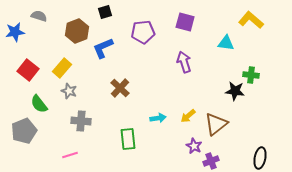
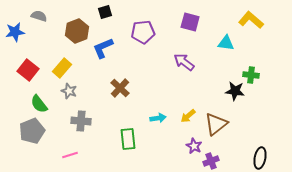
purple square: moved 5 px right
purple arrow: rotated 35 degrees counterclockwise
gray pentagon: moved 8 px right
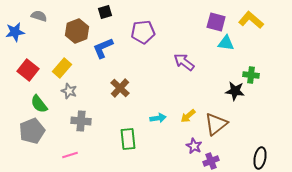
purple square: moved 26 px right
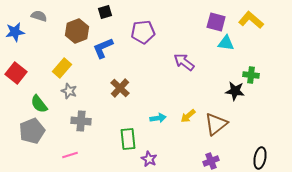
red square: moved 12 px left, 3 px down
purple star: moved 45 px left, 13 px down
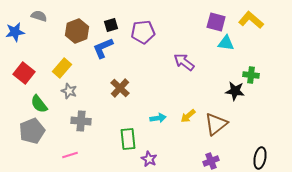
black square: moved 6 px right, 13 px down
red square: moved 8 px right
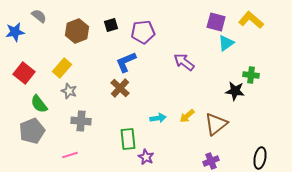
gray semicircle: rotated 21 degrees clockwise
cyan triangle: rotated 42 degrees counterclockwise
blue L-shape: moved 23 px right, 14 px down
yellow arrow: moved 1 px left
purple star: moved 3 px left, 2 px up
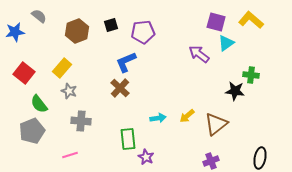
purple arrow: moved 15 px right, 8 px up
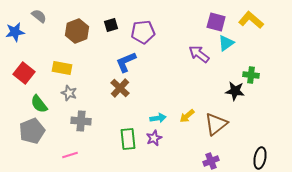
yellow rectangle: rotated 60 degrees clockwise
gray star: moved 2 px down
purple star: moved 8 px right, 19 px up; rotated 21 degrees clockwise
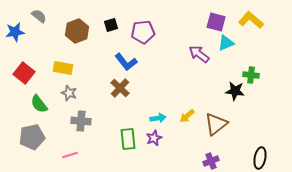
cyan triangle: rotated 12 degrees clockwise
blue L-shape: rotated 105 degrees counterclockwise
yellow rectangle: moved 1 px right
gray pentagon: moved 6 px down; rotated 10 degrees clockwise
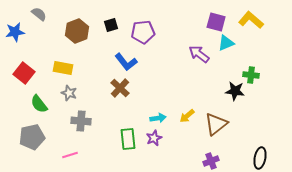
gray semicircle: moved 2 px up
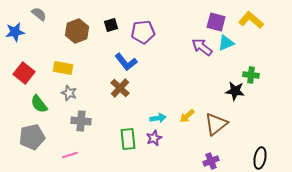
purple arrow: moved 3 px right, 7 px up
